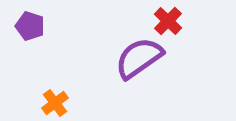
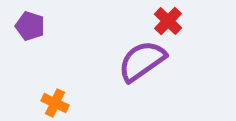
purple semicircle: moved 3 px right, 3 px down
orange cross: rotated 28 degrees counterclockwise
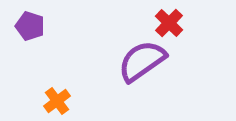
red cross: moved 1 px right, 2 px down
orange cross: moved 2 px right, 2 px up; rotated 28 degrees clockwise
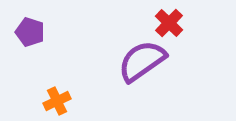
purple pentagon: moved 6 px down
orange cross: rotated 12 degrees clockwise
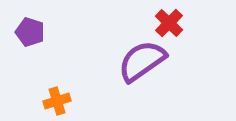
orange cross: rotated 8 degrees clockwise
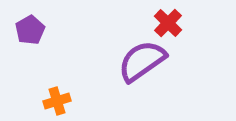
red cross: moved 1 px left
purple pentagon: moved 2 px up; rotated 24 degrees clockwise
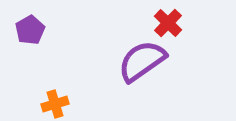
orange cross: moved 2 px left, 3 px down
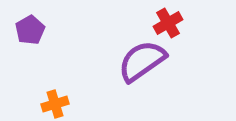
red cross: rotated 16 degrees clockwise
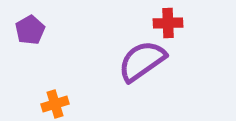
red cross: rotated 28 degrees clockwise
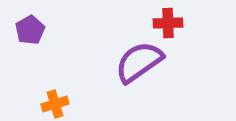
purple semicircle: moved 3 px left, 1 px down
